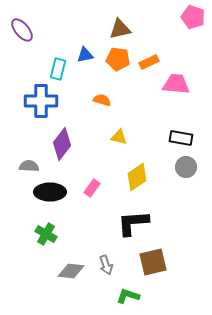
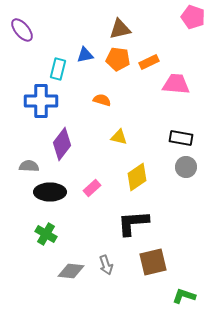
pink rectangle: rotated 12 degrees clockwise
green L-shape: moved 56 px right
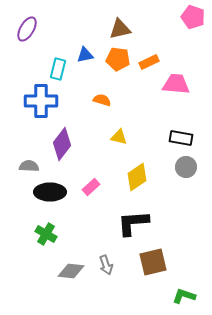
purple ellipse: moved 5 px right, 1 px up; rotated 70 degrees clockwise
pink rectangle: moved 1 px left, 1 px up
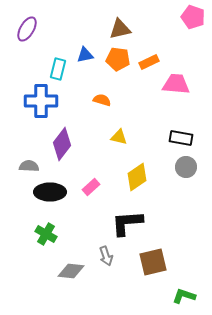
black L-shape: moved 6 px left
gray arrow: moved 9 px up
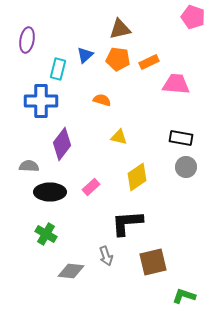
purple ellipse: moved 11 px down; rotated 20 degrees counterclockwise
blue triangle: rotated 30 degrees counterclockwise
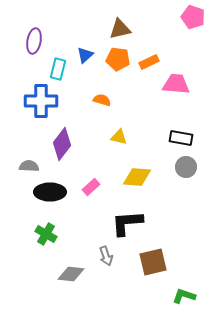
purple ellipse: moved 7 px right, 1 px down
yellow diamond: rotated 40 degrees clockwise
gray diamond: moved 3 px down
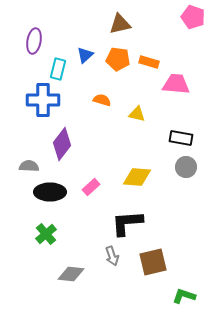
brown triangle: moved 5 px up
orange rectangle: rotated 42 degrees clockwise
blue cross: moved 2 px right, 1 px up
yellow triangle: moved 18 px right, 23 px up
green cross: rotated 20 degrees clockwise
gray arrow: moved 6 px right
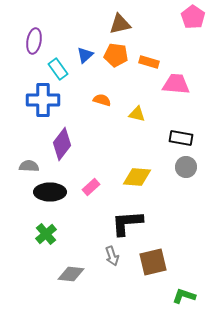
pink pentagon: rotated 15 degrees clockwise
orange pentagon: moved 2 px left, 4 px up
cyan rectangle: rotated 50 degrees counterclockwise
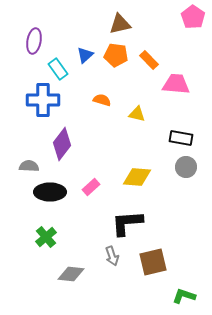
orange rectangle: moved 2 px up; rotated 30 degrees clockwise
green cross: moved 3 px down
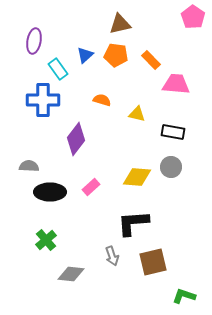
orange rectangle: moved 2 px right
black rectangle: moved 8 px left, 6 px up
purple diamond: moved 14 px right, 5 px up
gray circle: moved 15 px left
black L-shape: moved 6 px right
green cross: moved 3 px down
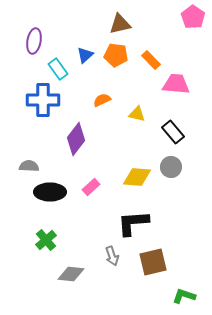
orange semicircle: rotated 42 degrees counterclockwise
black rectangle: rotated 40 degrees clockwise
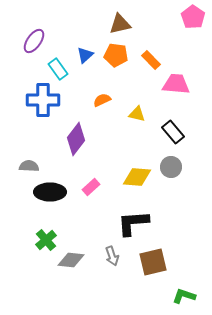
purple ellipse: rotated 25 degrees clockwise
gray diamond: moved 14 px up
